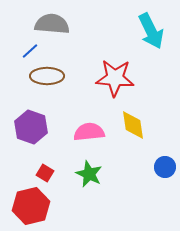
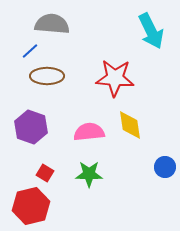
yellow diamond: moved 3 px left
green star: rotated 24 degrees counterclockwise
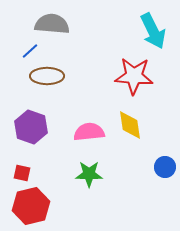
cyan arrow: moved 2 px right
red star: moved 19 px right, 2 px up
red square: moved 23 px left; rotated 18 degrees counterclockwise
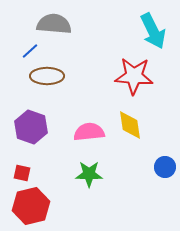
gray semicircle: moved 2 px right
